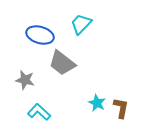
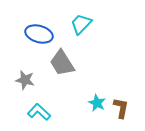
blue ellipse: moved 1 px left, 1 px up
gray trapezoid: rotated 20 degrees clockwise
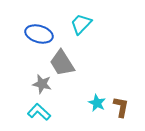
gray star: moved 17 px right, 4 px down
brown L-shape: moved 1 px up
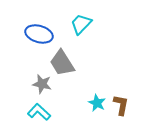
brown L-shape: moved 2 px up
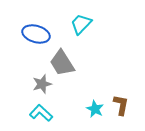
blue ellipse: moved 3 px left
gray star: rotated 30 degrees counterclockwise
cyan star: moved 2 px left, 6 px down
cyan L-shape: moved 2 px right, 1 px down
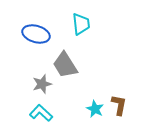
cyan trapezoid: rotated 130 degrees clockwise
gray trapezoid: moved 3 px right, 2 px down
brown L-shape: moved 2 px left
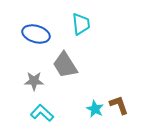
gray star: moved 8 px left, 3 px up; rotated 18 degrees clockwise
brown L-shape: rotated 30 degrees counterclockwise
cyan L-shape: moved 1 px right
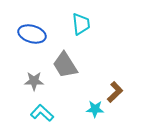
blue ellipse: moved 4 px left
brown L-shape: moved 4 px left, 13 px up; rotated 65 degrees clockwise
cyan star: rotated 24 degrees counterclockwise
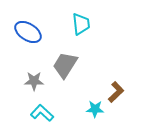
blue ellipse: moved 4 px left, 2 px up; rotated 16 degrees clockwise
gray trapezoid: rotated 64 degrees clockwise
brown L-shape: moved 1 px right
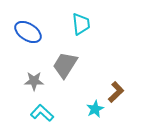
cyan star: rotated 30 degrees counterclockwise
